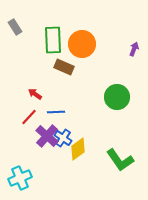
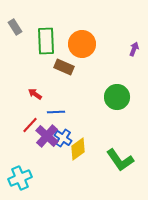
green rectangle: moved 7 px left, 1 px down
red line: moved 1 px right, 8 px down
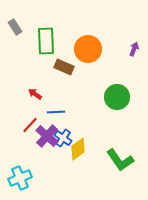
orange circle: moved 6 px right, 5 px down
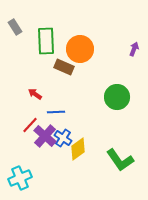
orange circle: moved 8 px left
purple cross: moved 2 px left
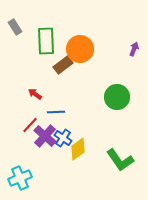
brown rectangle: moved 1 px left, 2 px up; rotated 60 degrees counterclockwise
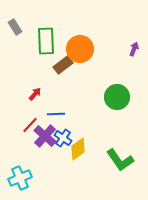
red arrow: rotated 96 degrees clockwise
blue line: moved 2 px down
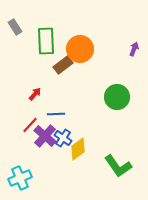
green L-shape: moved 2 px left, 6 px down
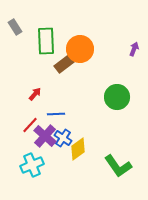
brown rectangle: moved 1 px right, 1 px up
cyan cross: moved 12 px right, 13 px up
